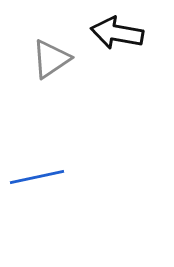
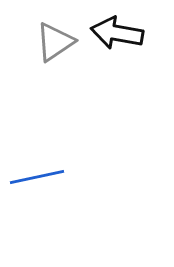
gray triangle: moved 4 px right, 17 px up
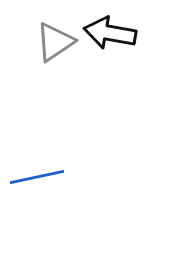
black arrow: moved 7 px left
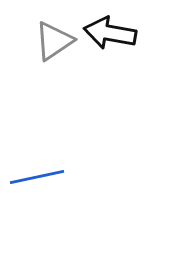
gray triangle: moved 1 px left, 1 px up
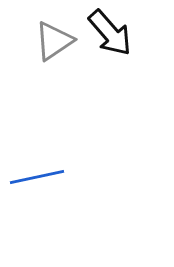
black arrow: rotated 141 degrees counterclockwise
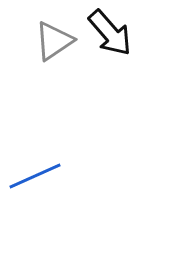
blue line: moved 2 px left, 1 px up; rotated 12 degrees counterclockwise
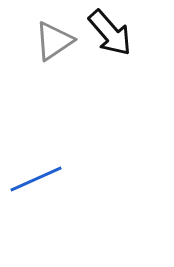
blue line: moved 1 px right, 3 px down
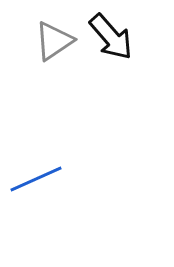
black arrow: moved 1 px right, 4 px down
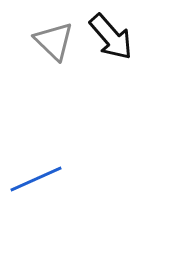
gray triangle: rotated 42 degrees counterclockwise
